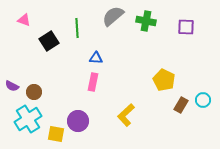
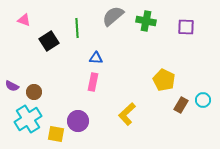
yellow L-shape: moved 1 px right, 1 px up
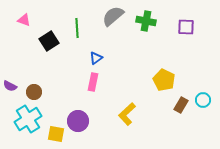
blue triangle: rotated 40 degrees counterclockwise
purple semicircle: moved 2 px left
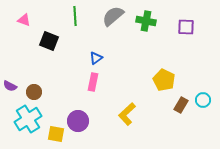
green line: moved 2 px left, 12 px up
black square: rotated 36 degrees counterclockwise
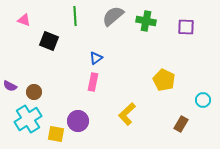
brown rectangle: moved 19 px down
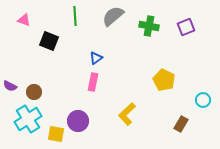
green cross: moved 3 px right, 5 px down
purple square: rotated 24 degrees counterclockwise
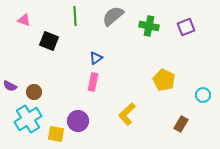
cyan circle: moved 5 px up
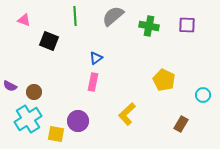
purple square: moved 1 px right, 2 px up; rotated 24 degrees clockwise
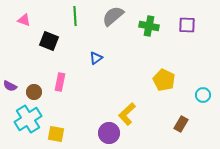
pink rectangle: moved 33 px left
purple circle: moved 31 px right, 12 px down
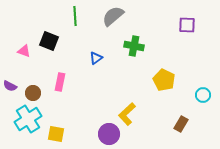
pink triangle: moved 31 px down
green cross: moved 15 px left, 20 px down
brown circle: moved 1 px left, 1 px down
purple circle: moved 1 px down
